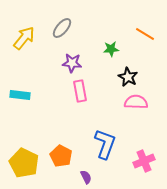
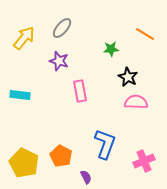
purple star: moved 13 px left, 2 px up; rotated 12 degrees clockwise
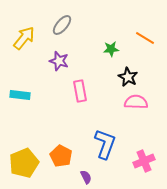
gray ellipse: moved 3 px up
orange line: moved 4 px down
yellow pentagon: rotated 24 degrees clockwise
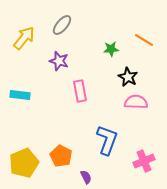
orange line: moved 1 px left, 2 px down
blue L-shape: moved 2 px right, 4 px up
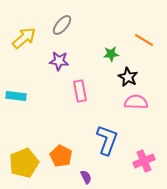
yellow arrow: rotated 10 degrees clockwise
green star: moved 5 px down
purple star: rotated 12 degrees counterclockwise
cyan rectangle: moved 4 px left, 1 px down
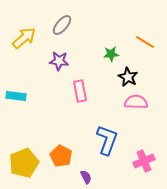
orange line: moved 1 px right, 2 px down
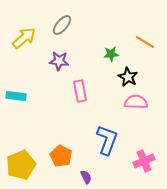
yellow pentagon: moved 3 px left, 2 px down
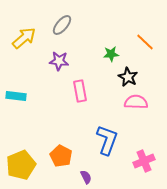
orange line: rotated 12 degrees clockwise
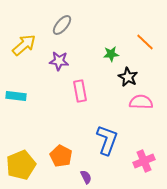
yellow arrow: moved 7 px down
pink semicircle: moved 5 px right
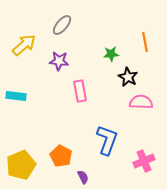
orange line: rotated 36 degrees clockwise
purple semicircle: moved 3 px left
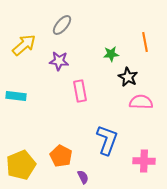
pink cross: rotated 25 degrees clockwise
